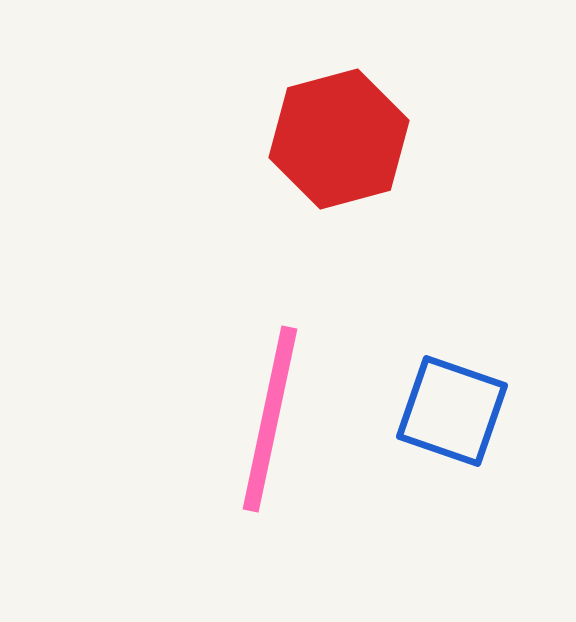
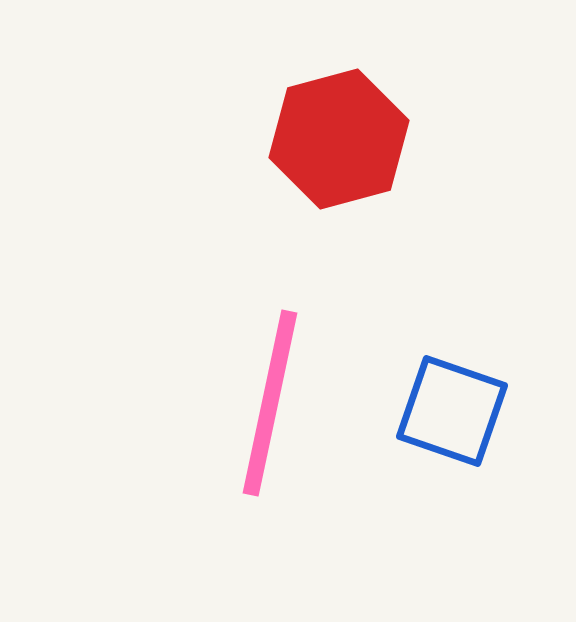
pink line: moved 16 px up
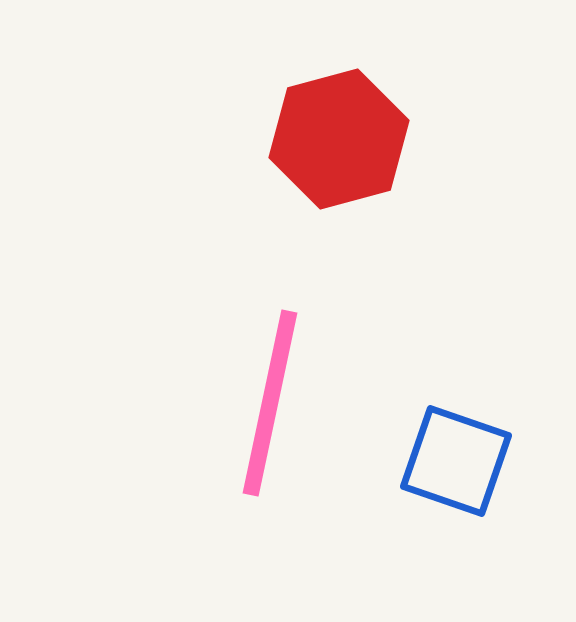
blue square: moved 4 px right, 50 px down
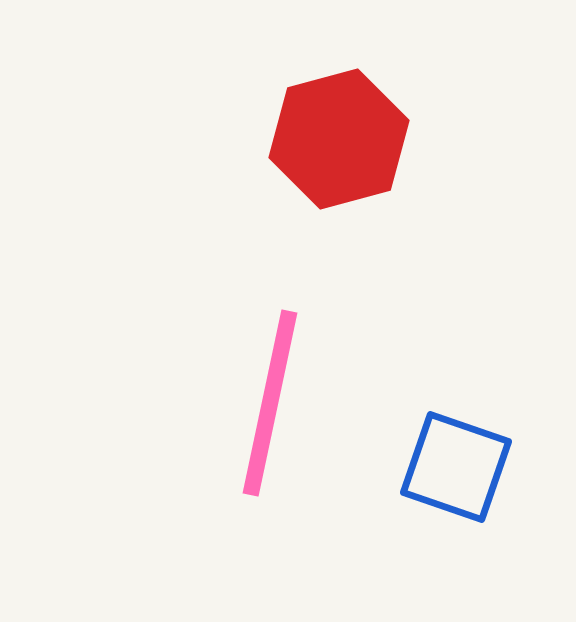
blue square: moved 6 px down
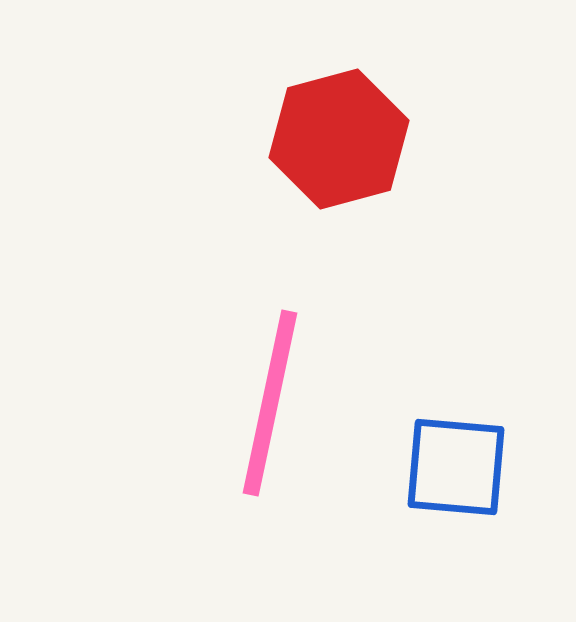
blue square: rotated 14 degrees counterclockwise
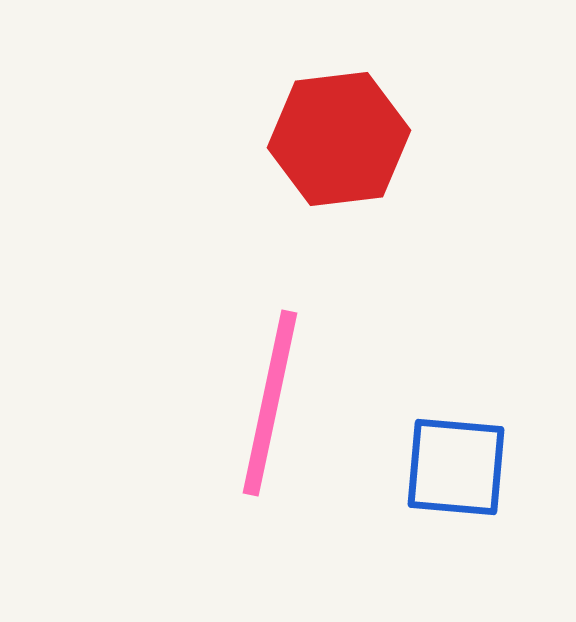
red hexagon: rotated 8 degrees clockwise
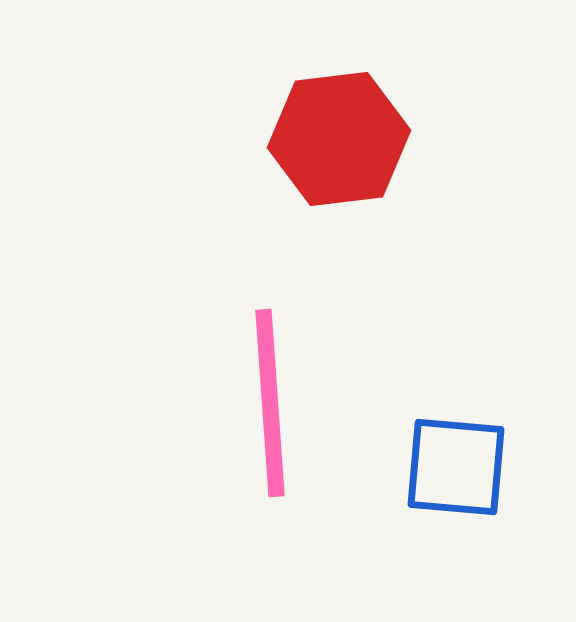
pink line: rotated 16 degrees counterclockwise
